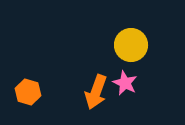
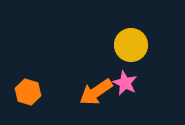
orange arrow: rotated 36 degrees clockwise
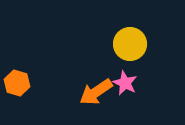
yellow circle: moved 1 px left, 1 px up
orange hexagon: moved 11 px left, 9 px up
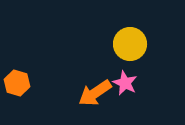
orange arrow: moved 1 px left, 1 px down
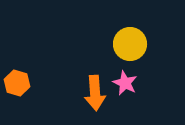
orange arrow: rotated 60 degrees counterclockwise
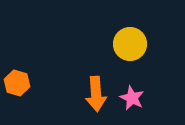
pink star: moved 7 px right, 15 px down
orange arrow: moved 1 px right, 1 px down
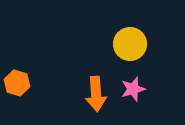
pink star: moved 1 px right, 9 px up; rotated 30 degrees clockwise
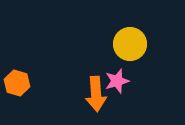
pink star: moved 16 px left, 8 px up
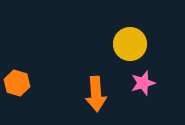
pink star: moved 26 px right, 2 px down
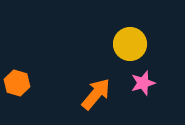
orange arrow: rotated 136 degrees counterclockwise
